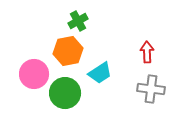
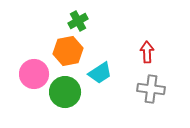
green circle: moved 1 px up
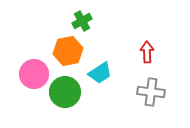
green cross: moved 4 px right
gray cross: moved 3 px down
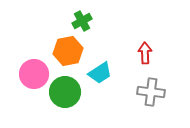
red arrow: moved 2 px left, 1 px down
